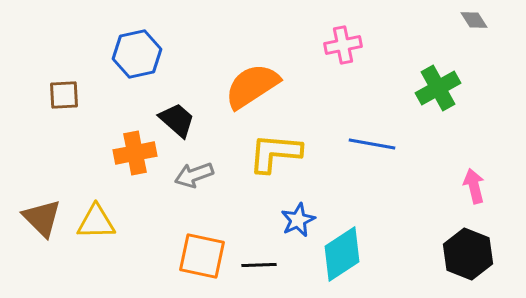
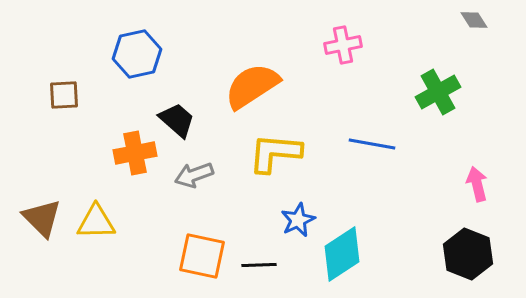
green cross: moved 4 px down
pink arrow: moved 3 px right, 2 px up
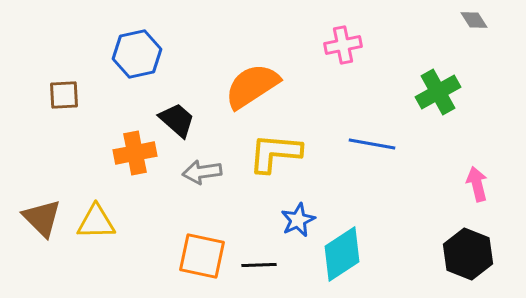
gray arrow: moved 8 px right, 3 px up; rotated 12 degrees clockwise
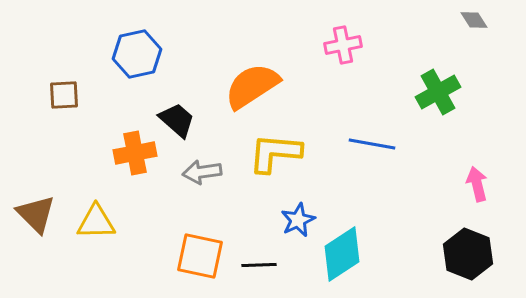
brown triangle: moved 6 px left, 4 px up
orange square: moved 2 px left
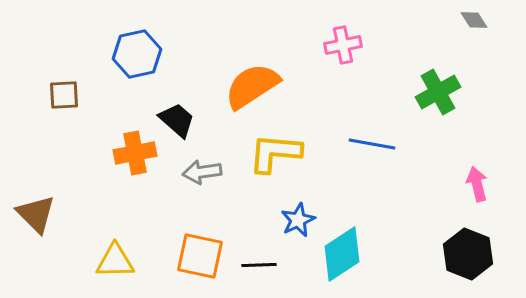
yellow triangle: moved 19 px right, 39 px down
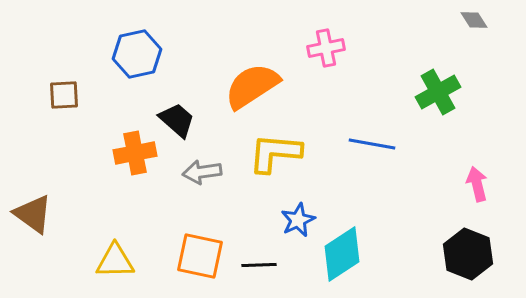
pink cross: moved 17 px left, 3 px down
brown triangle: moved 3 px left; rotated 9 degrees counterclockwise
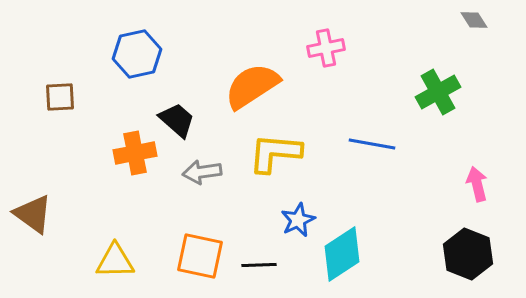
brown square: moved 4 px left, 2 px down
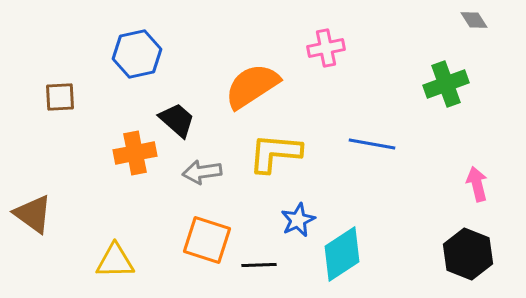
green cross: moved 8 px right, 8 px up; rotated 9 degrees clockwise
orange square: moved 7 px right, 16 px up; rotated 6 degrees clockwise
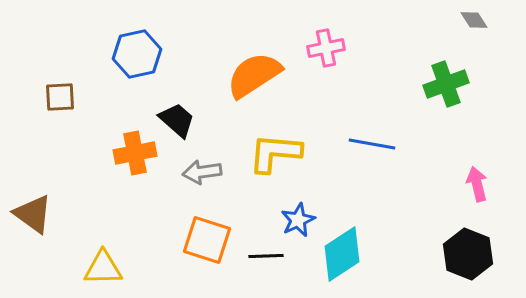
orange semicircle: moved 2 px right, 11 px up
yellow triangle: moved 12 px left, 7 px down
black line: moved 7 px right, 9 px up
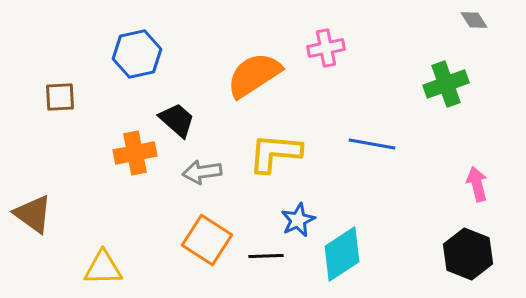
orange square: rotated 15 degrees clockwise
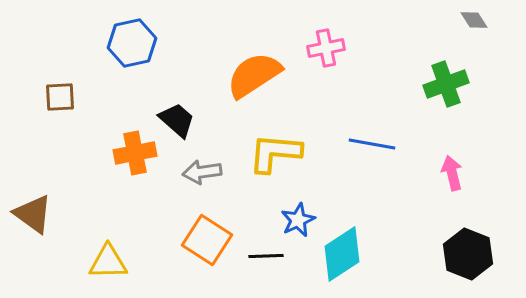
blue hexagon: moved 5 px left, 11 px up
pink arrow: moved 25 px left, 11 px up
yellow triangle: moved 5 px right, 6 px up
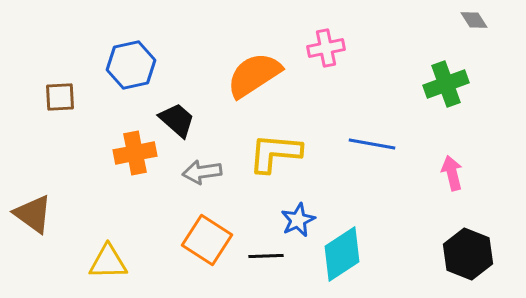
blue hexagon: moved 1 px left, 22 px down
